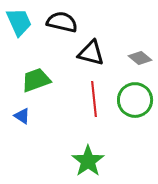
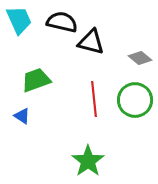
cyan trapezoid: moved 2 px up
black triangle: moved 11 px up
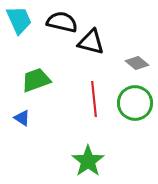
gray diamond: moved 3 px left, 5 px down
green circle: moved 3 px down
blue triangle: moved 2 px down
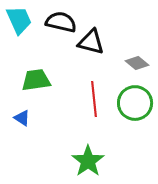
black semicircle: moved 1 px left
green trapezoid: rotated 12 degrees clockwise
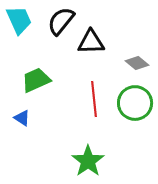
black semicircle: moved 1 px up; rotated 64 degrees counterclockwise
black triangle: rotated 16 degrees counterclockwise
green trapezoid: rotated 16 degrees counterclockwise
